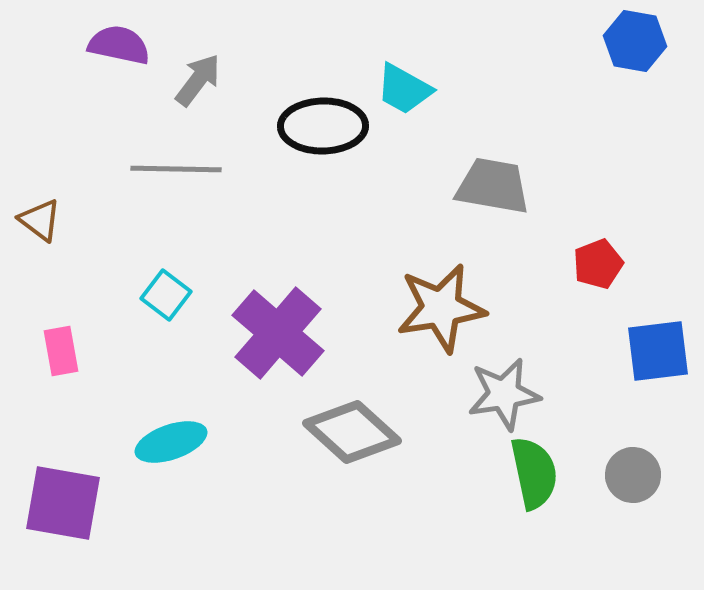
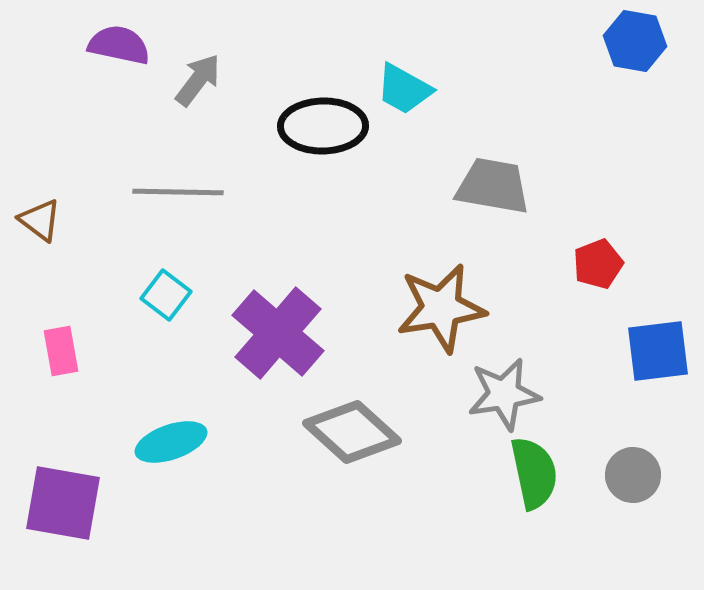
gray line: moved 2 px right, 23 px down
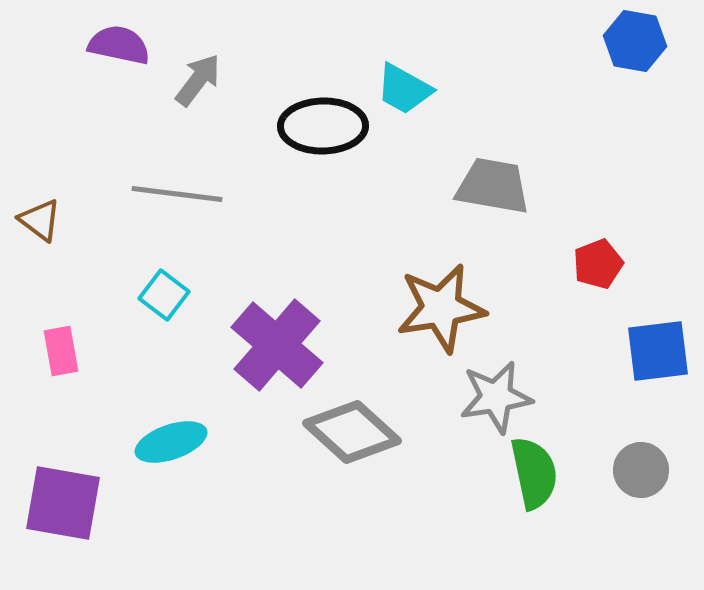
gray line: moved 1 px left, 2 px down; rotated 6 degrees clockwise
cyan square: moved 2 px left
purple cross: moved 1 px left, 12 px down
gray star: moved 8 px left, 3 px down
gray circle: moved 8 px right, 5 px up
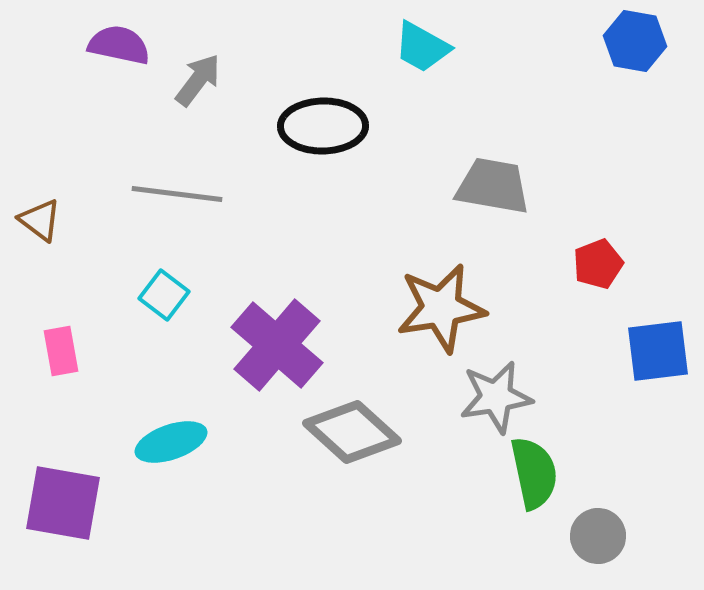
cyan trapezoid: moved 18 px right, 42 px up
gray circle: moved 43 px left, 66 px down
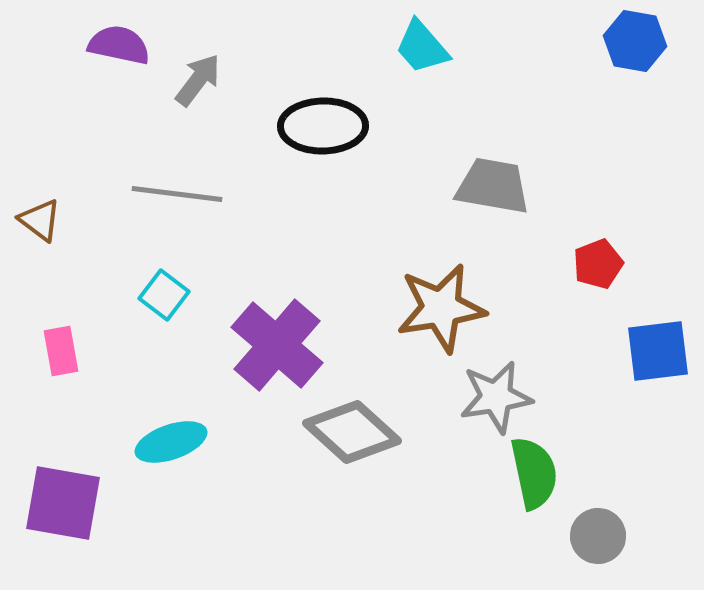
cyan trapezoid: rotated 20 degrees clockwise
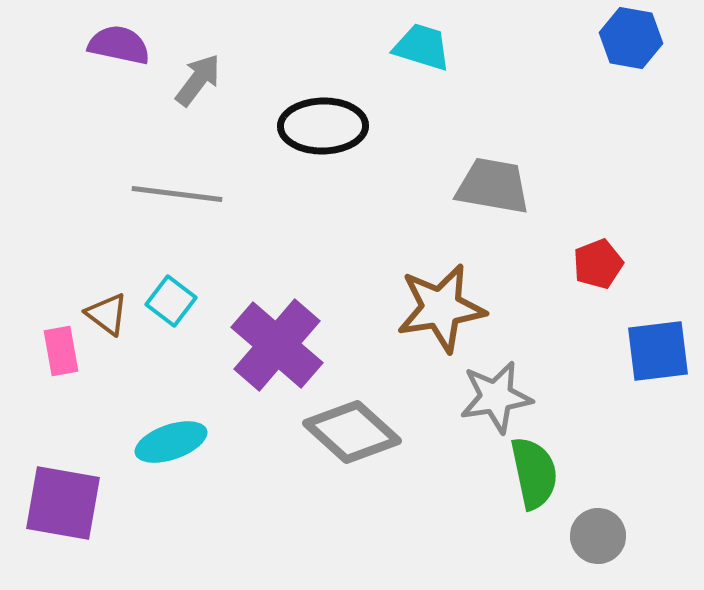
blue hexagon: moved 4 px left, 3 px up
cyan trapezoid: rotated 148 degrees clockwise
brown triangle: moved 67 px right, 94 px down
cyan square: moved 7 px right, 6 px down
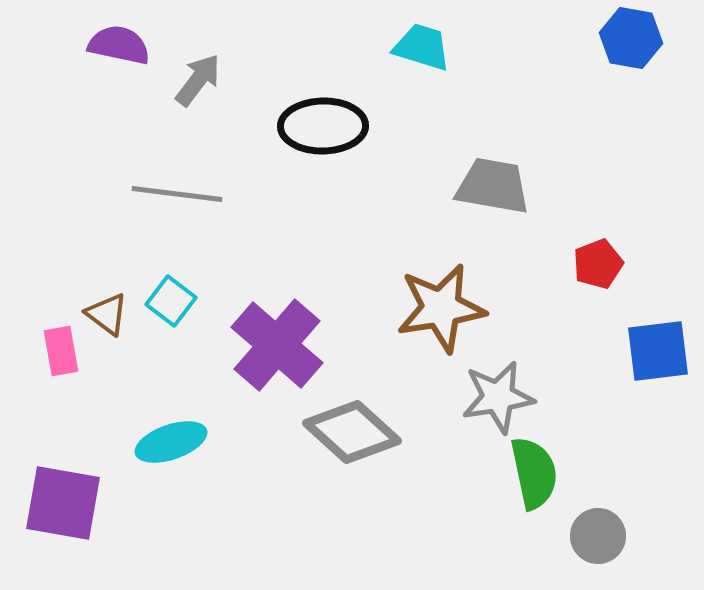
gray star: moved 2 px right
